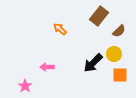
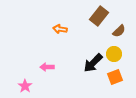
orange arrow: rotated 32 degrees counterclockwise
orange square: moved 5 px left, 2 px down; rotated 21 degrees counterclockwise
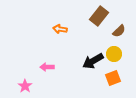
black arrow: moved 2 px up; rotated 15 degrees clockwise
orange square: moved 2 px left, 1 px down
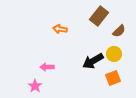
pink star: moved 10 px right
